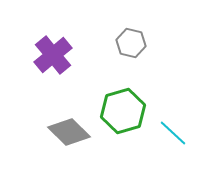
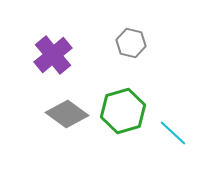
gray diamond: moved 2 px left, 18 px up; rotated 9 degrees counterclockwise
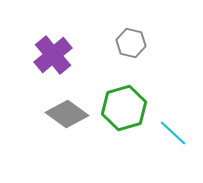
green hexagon: moved 1 px right, 3 px up
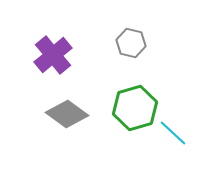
green hexagon: moved 11 px right
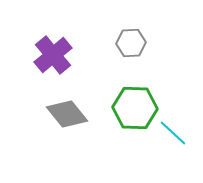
gray hexagon: rotated 16 degrees counterclockwise
green hexagon: rotated 18 degrees clockwise
gray diamond: rotated 15 degrees clockwise
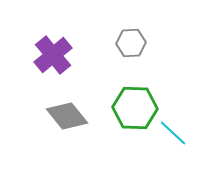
gray diamond: moved 2 px down
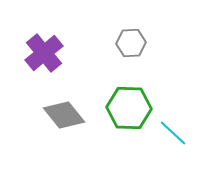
purple cross: moved 9 px left, 2 px up
green hexagon: moved 6 px left
gray diamond: moved 3 px left, 1 px up
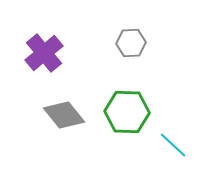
green hexagon: moved 2 px left, 4 px down
cyan line: moved 12 px down
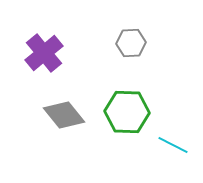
cyan line: rotated 16 degrees counterclockwise
